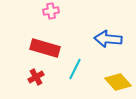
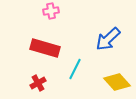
blue arrow: rotated 48 degrees counterclockwise
red cross: moved 2 px right, 6 px down
yellow diamond: moved 1 px left
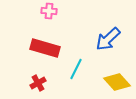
pink cross: moved 2 px left; rotated 14 degrees clockwise
cyan line: moved 1 px right
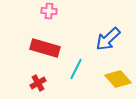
yellow diamond: moved 1 px right, 3 px up
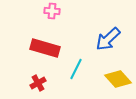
pink cross: moved 3 px right
